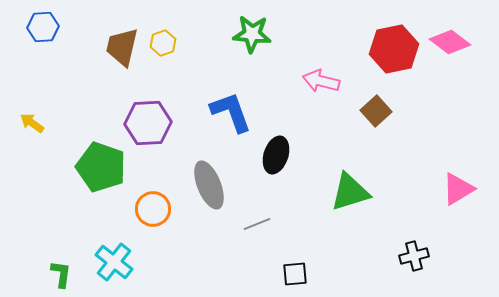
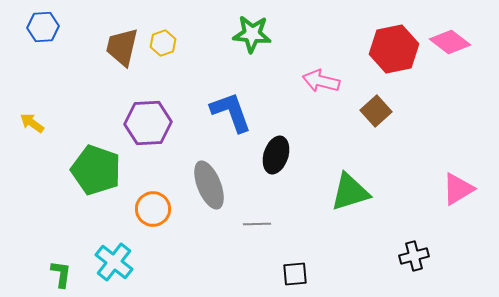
green pentagon: moved 5 px left, 3 px down
gray line: rotated 20 degrees clockwise
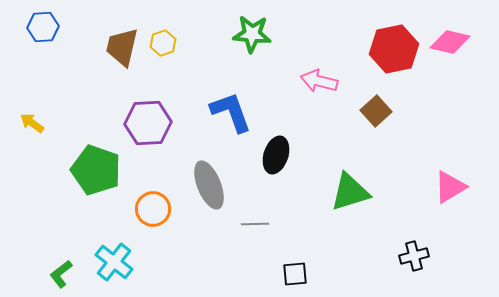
pink diamond: rotated 24 degrees counterclockwise
pink arrow: moved 2 px left
pink triangle: moved 8 px left, 2 px up
gray line: moved 2 px left
green L-shape: rotated 136 degrees counterclockwise
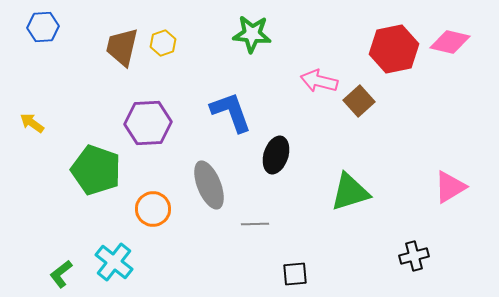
brown square: moved 17 px left, 10 px up
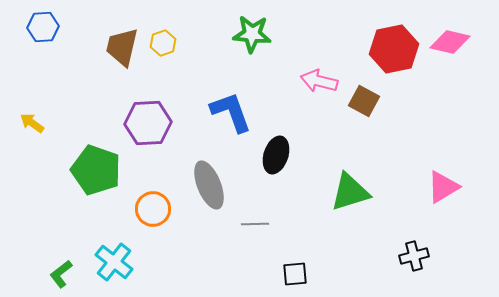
brown square: moved 5 px right; rotated 20 degrees counterclockwise
pink triangle: moved 7 px left
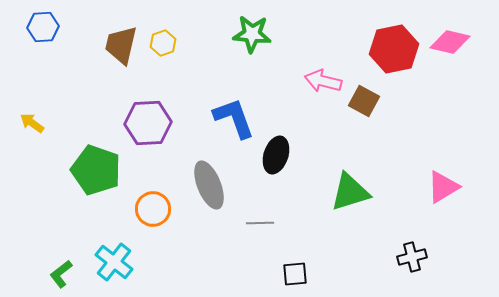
brown trapezoid: moved 1 px left, 2 px up
pink arrow: moved 4 px right
blue L-shape: moved 3 px right, 6 px down
gray line: moved 5 px right, 1 px up
black cross: moved 2 px left, 1 px down
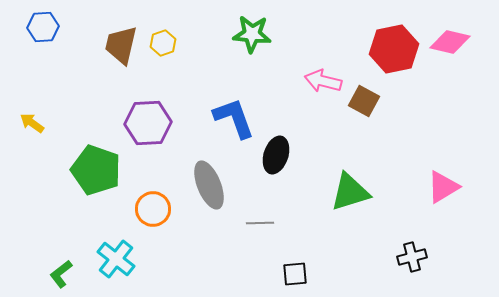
cyan cross: moved 2 px right, 3 px up
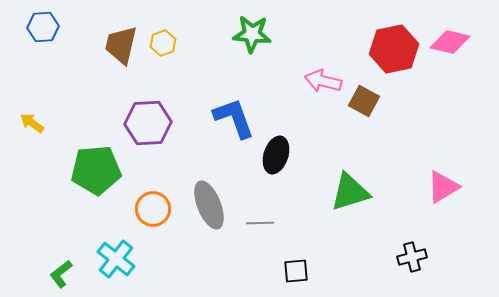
green pentagon: rotated 24 degrees counterclockwise
gray ellipse: moved 20 px down
black square: moved 1 px right, 3 px up
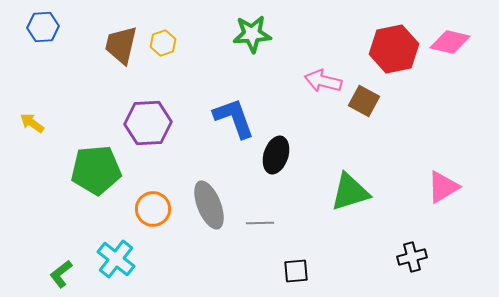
green star: rotated 9 degrees counterclockwise
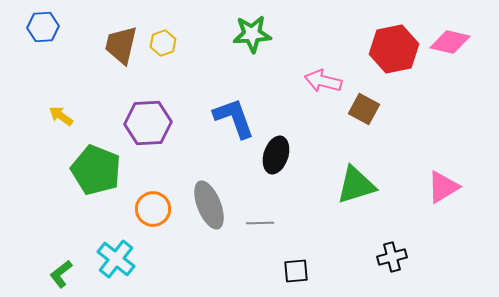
brown square: moved 8 px down
yellow arrow: moved 29 px right, 7 px up
green pentagon: rotated 27 degrees clockwise
green triangle: moved 6 px right, 7 px up
black cross: moved 20 px left
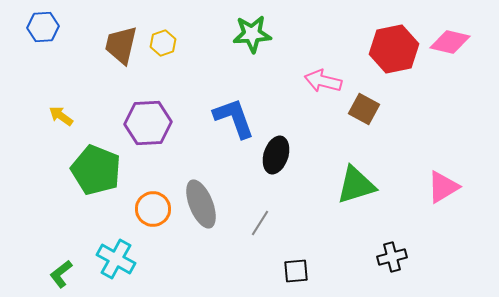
gray ellipse: moved 8 px left, 1 px up
gray line: rotated 56 degrees counterclockwise
cyan cross: rotated 9 degrees counterclockwise
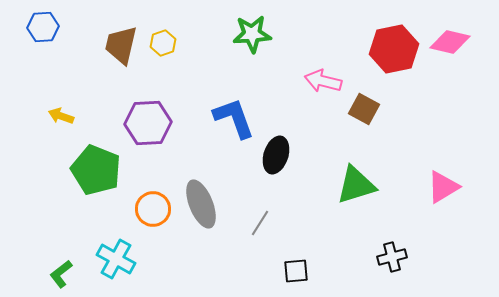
yellow arrow: rotated 15 degrees counterclockwise
